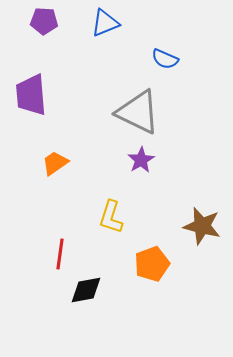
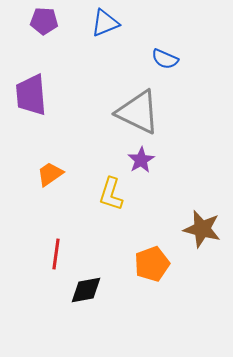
orange trapezoid: moved 5 px left, 11 px down
yellow L-shape: moved 23 px up
brown star: moved 3 px down
red line: moved 4 px left
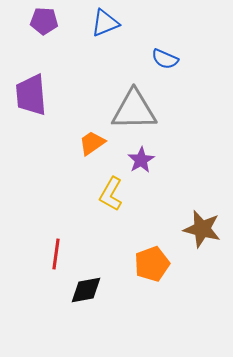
gray triangle: moved 4 px left, 2 px up; rotated 27 degrees counterclockwise
orange trapezoid: moved 42 px right, 31 px up
yellow L-shape: rotated 12 degrees clockwise
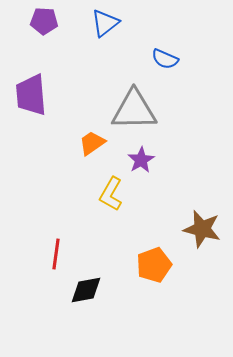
blue triangle: rotated 16 degrees counterclockwise
orange pentagon: moved 2 px right, 1 px down
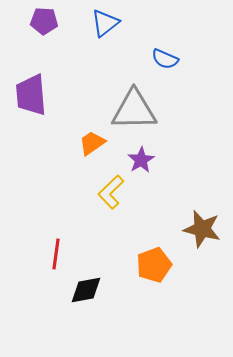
yellow L-shape: moved 2 px up; rotated 16 degrees clockwise
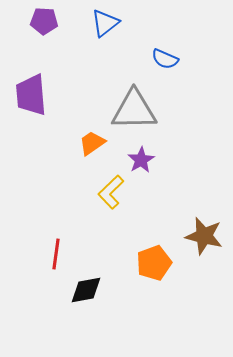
brown star: moved 2 px right, 7 px down
orange pentagon: moved 2 px up
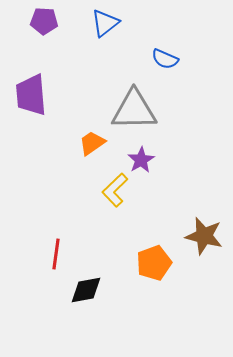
yellow L-shape: moved 4 px right, 2 px up
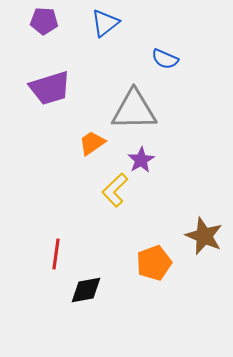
purple trapezoid: moved 19 px right, 7 px up; rotated 102 degrees counterclockwise
brown star: rotated 9 degrees clockwise
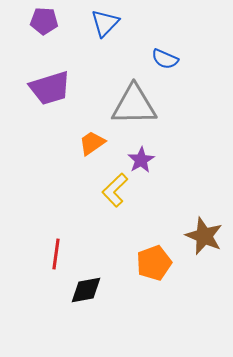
blue triangle: rotated 8 degrees counterclockwise
gray triangle: moved 5 px up
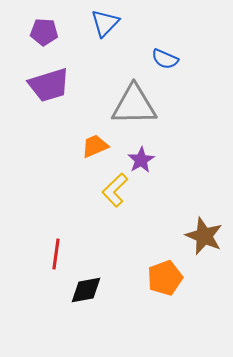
purple pentagon: moved 11 px down
purple trapezoid: moved 1 px left, 3 px up
orange trapezoid: moved 3 px right, 3 px down; rotated 12 degrees clockwise
orange pentagon: moved 11 px right, 15 px down
